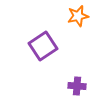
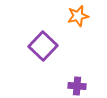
purple square: rotated 12 degrees counterclockwise
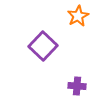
orange star: rotated 15 degrees counterclockwise
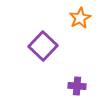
orange star: moved 2 px right, 2 px down
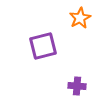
purple square: rotated 32 degrees clockwise
